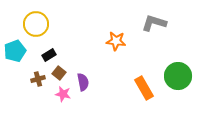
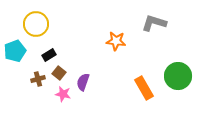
purple semicircle: rotated 150 degrees counterclockwise
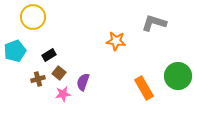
yellow circle: moved 3 px left, 7 px up
pink star: rotated 21 degrees counterclockwise
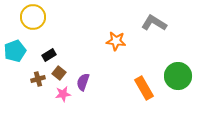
gray L-shape: rotated 15 degrees clockwise
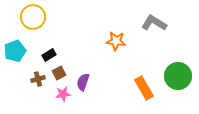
brown square: rotated 24 degrees clockwise
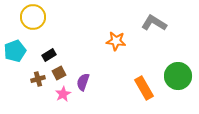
pink star: rotated 21 degrees counterclockwise
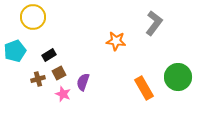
gray L-shape: rotated 95 degrees clockwise
green circle: moved 1 px down
pink star: rotated 21 degrees counterclockwise
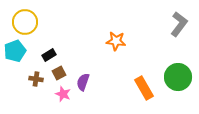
yellow circle: moved 8 px left, 5 px down
gray L-shape: moved 25 px right, 1 px down
brown cross: moved 2 px left; rotated 24 degrees clockwise
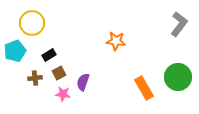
yellow circle: moved 7 px right, 1 px down
brown cross: moved 1 px left, 1 px up; rotated 16 degrees counterclockwise
pink star: rotated 14 degrees counterclockwise
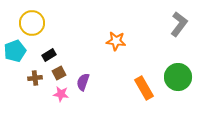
pink star: moved 2 px left
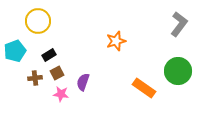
yellow circle: moved 6 px right, 2 px up
orange star: rotated 24 degrees counterclockwise
brown square: moved 2 px left
green circle: moved 6 px up
orange rectangle: rotated 25 degrees counterclockwise
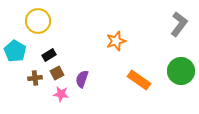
cyan pentagon: rotated 20 degrees counterclockwise
green circle: moved 3 px right
purple semicircle: moved 1 px left, 3 px up
orange rectangle: moved 5 px left, 8 px up
